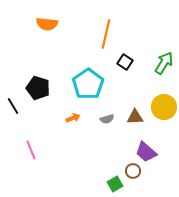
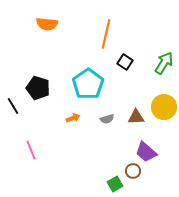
brown triangle: moved 1 px right
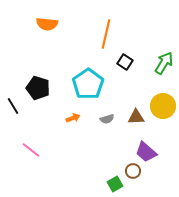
yellow circle: moved 1 px left, 1 px up
pink line: rotated 30 degrees counterclockwise
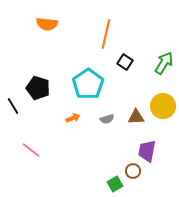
purple trapezoid: moved 1 px right, 1 px up; rotated 60 degrees clockwise
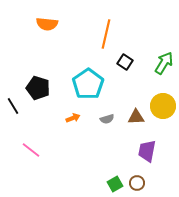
brown circle: moved 4 px right, 12 px down
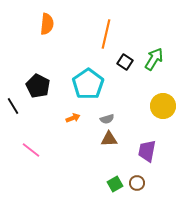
orange semicircle: rotated 90 degrees counterclockwise
green arrow: moved 10 px left, 4 px up
black pentagon: moved 2 px up; rotated 10 degrees clockwise
brown triangle: moved 27 px left, 22 px down
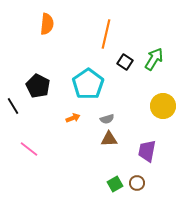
pink line: moved 2 px left, 1 px up
